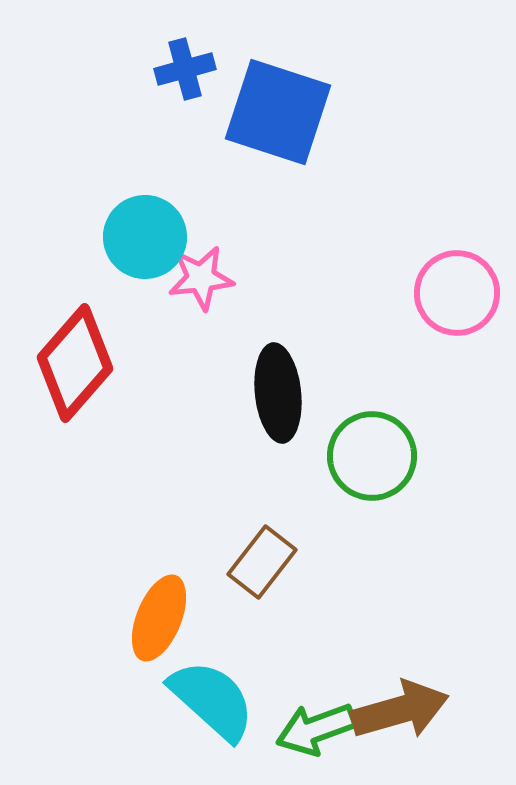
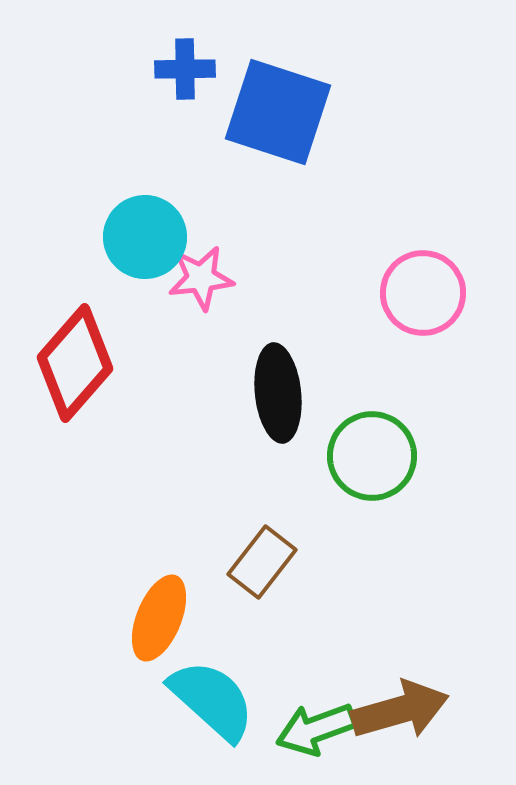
blue cross: rotated 14 degrees clockwise
pink circle: moved 34 px left
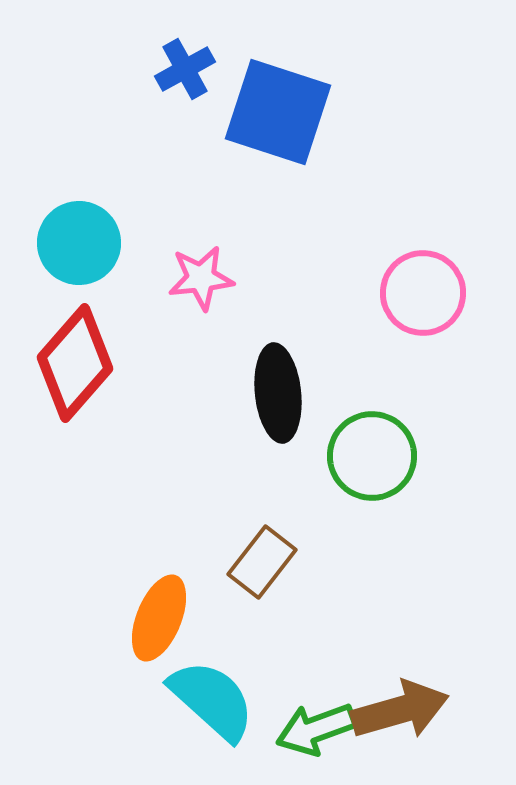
blue cross: rotated 28 degrees counterclockwise
cyan circle: moved 66 px left, 6 px down
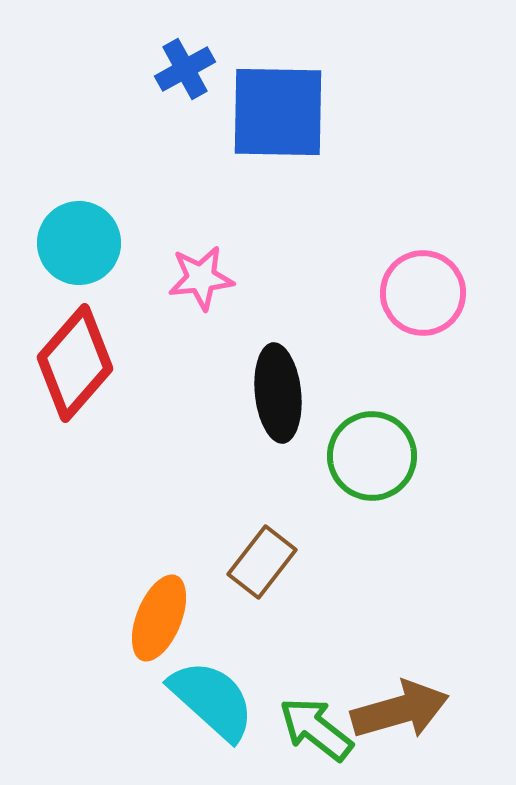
blue square: rotated 17 degrees counterclockwise
green arrow: rotated 58 degrees clockwise
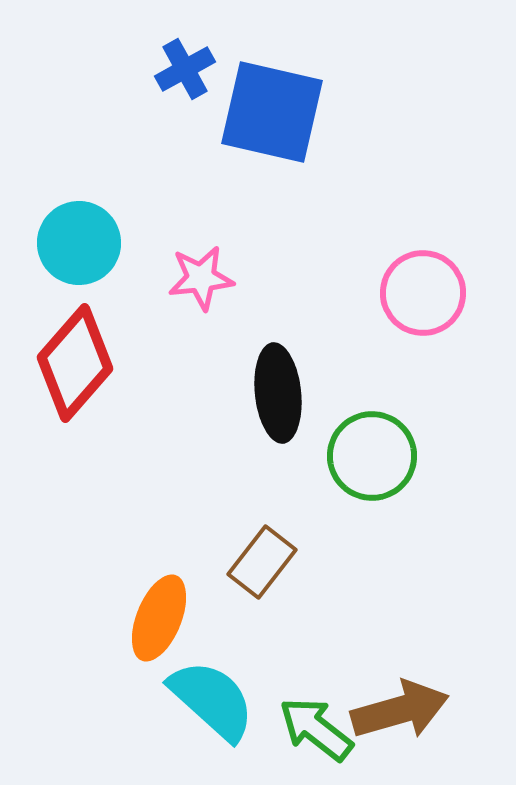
blue square: moved 6 px left; rotated 12 degrees clockwise
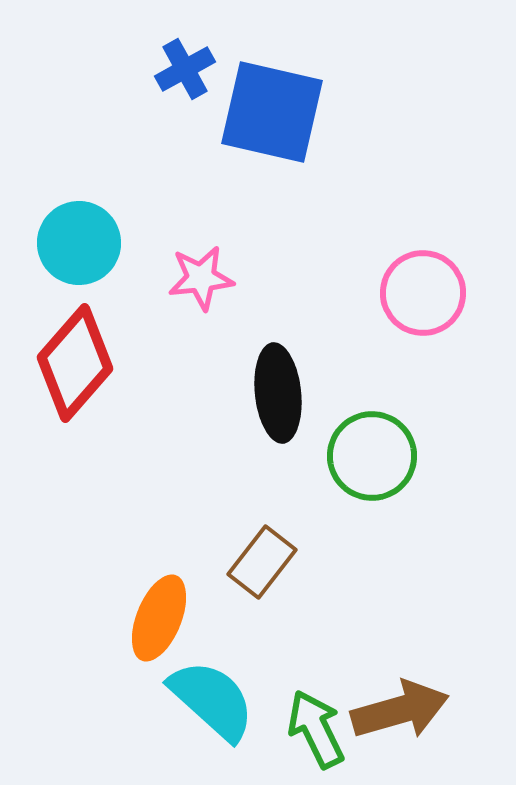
green arrow: rotated 26 degrees clockwise
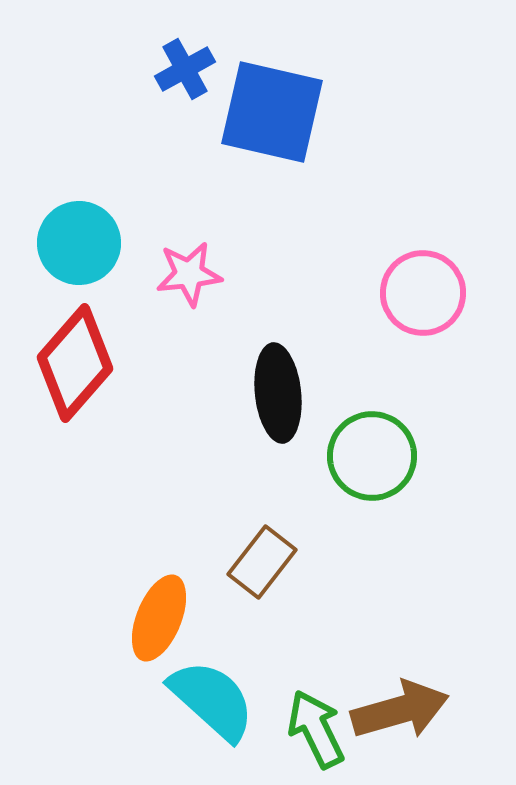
pink star: moved 12 px left, 4 px up
